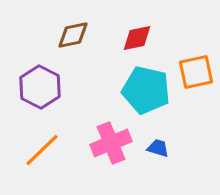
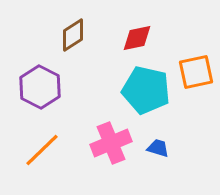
brown diamond: rotated 20 degrees counterclockwise
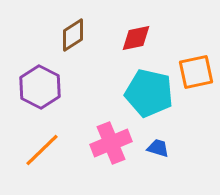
red diamond: moved 1 px left
cyan pentagon: moved 3 px right, 3 px down
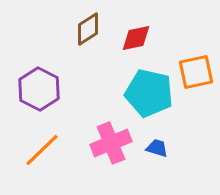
brown diamond: moved 15 px right, 6 px up
purple hexagon: moved 1 px left, 2 px down
blue trapezoid: moved 1 px left
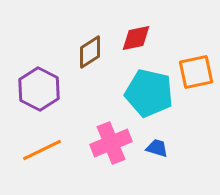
brown diamond: moved 2 px right, 23 px down
orange line: rotated 18 degrees clockwise
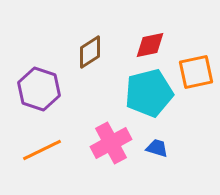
red diamond: moved 14 px right, 7 px down
purple hexagon: rotated 9 degrees counterclockwise
cyan pentagon: rotated 27 degrees counterclockwise
pink cross: rotated 6 degrees counterclockwise
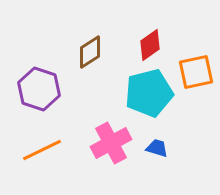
red diamond: rotated 24 degrees counterclockwise
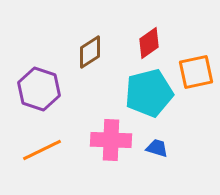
red diamond: moved 1 px left, 2 px up
pink cross: moved 3 px up; rotated 30 degrees clockwise
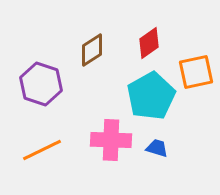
brown diamond: moved 2 px right, 2 px up
purple hexagon: moved 2 px right, 5 px up
cyan pentagon: moved 2 px right, 3 px down; rotated 15 degrees counterclockwise
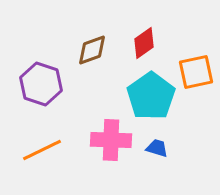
red diamond: moved 5 px left
brown diamond: rotated 12 degrees clockwise
cyan pentagon: rotated 6 degrees counterclockwise
